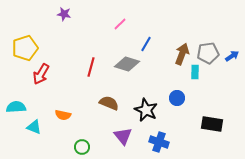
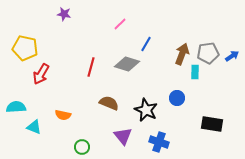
yellow pentagon: rotated 30 degrees clockwise
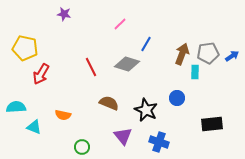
red line: rotated 42 degrees counterclockwise
black rectangle: rotated 15 degrees counterclockwise
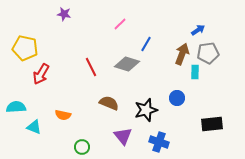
blue arrow: moved 34 px left, 26 px up
black star: rotated 30 degrees clockwise
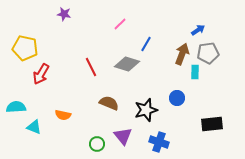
green circle: moved 15 px right, 3 px up
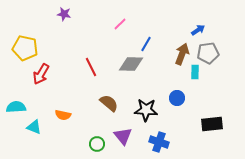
gray diamond: moved 4 px right; rotated 15 degrees counterclockwise
brown semicircle: rotated 18 degrees clockwise
black star: rotated 20 degrees clockwise
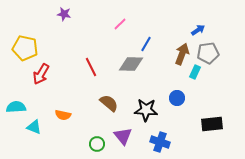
cyan rectangle: rotated 24 degrees clockwise
blue cross: moved 1 px right
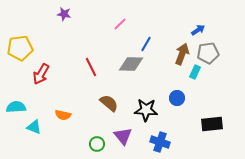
yellow pentagon: moved 5 px left; rotated 20 degrees counterclockwise
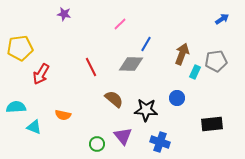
blue arrow: moved 24 px right, 11 px up
gray pentagon: moved 8 px right, 8 px down
brown semicircle: moved 5 px right, 4 px up
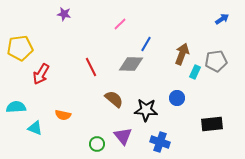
cyan triangle: moved 1 px right, 1 px down
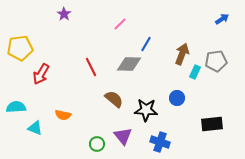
purple star: rotated 24 degrees clockwise
gray diamond: moved 2 px left
